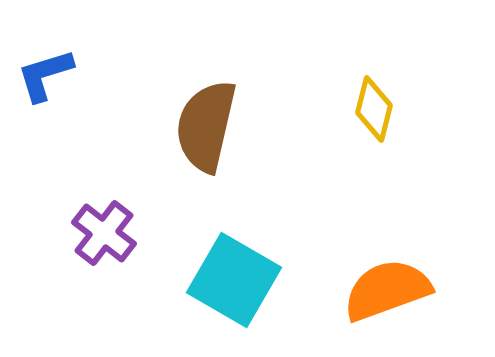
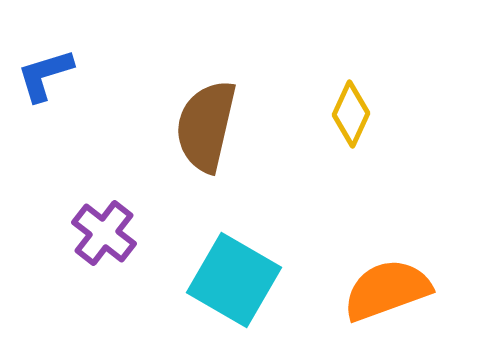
yellow diamond: moved 23 px left, 5 px down; rotated 10 degrees clockwise
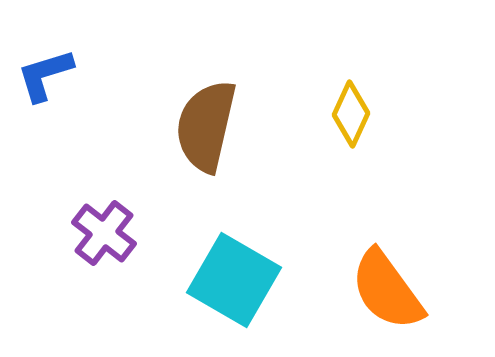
orange semicircle: rotated 106 degrees counterclockwise
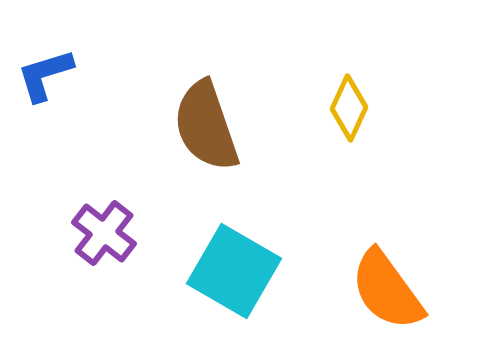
yellow diamond: moved 2 px left, 6 px up
brown semicircle: rotated 32 degrees counterclockwise
cyan square: moved 9 px up
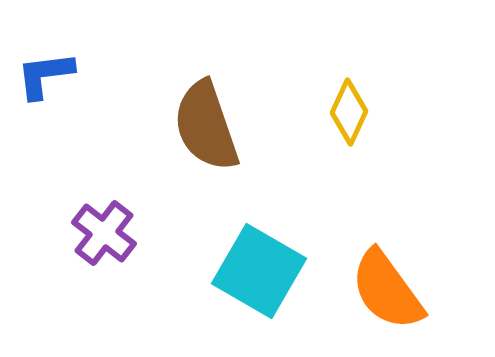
blue L-shape: rotated 10 degrees clockwise
yellow diamond: moved 4 px down
cyan square: moved 25 px right
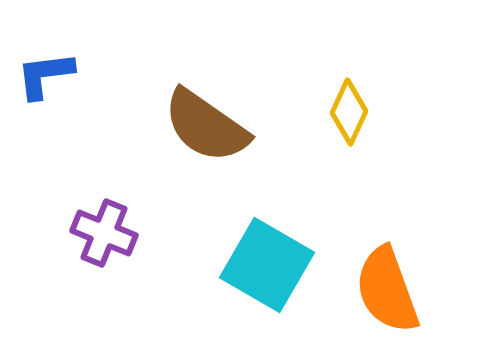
brown semicircle: rotated 36 degrees counterclockwise
purple cross: rotated 16 degrees counterclockwise
cyan square: moved 8 px right, 6 px up
orange semicircle: rotated 16 degrees clockwise
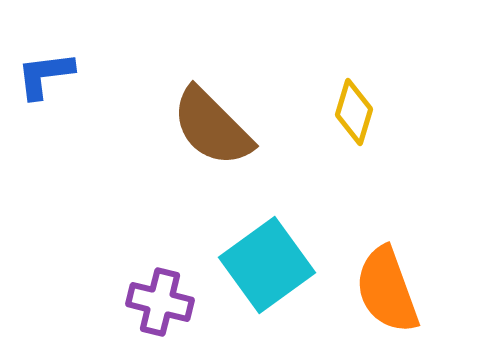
yellow diamond: moved 5 px right; rotated 8 degrees counterclockwise
brown semicircle: moved 6 px right, 1 px down; rotated 10 degrees clockwise
purple cross: moved 56 px right, 69 px down; rotated 8 degrees counterclockwise
cyan square: rotated 24 degrees clockwise
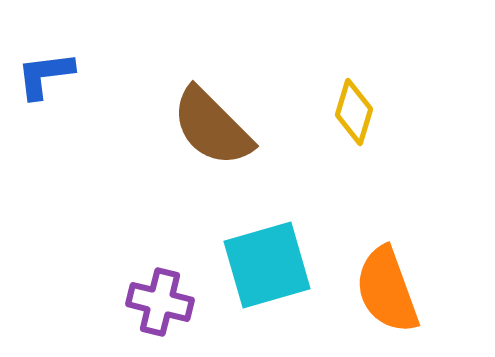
cyan square: rotated 20 degrees clockwise
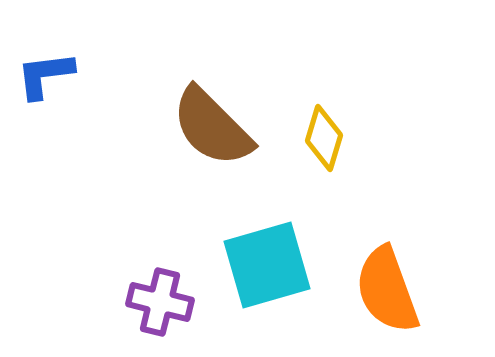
yellow diamond: moved 30 px left, 26 px down
